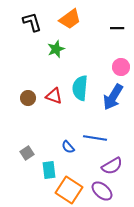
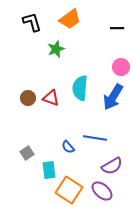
red triangle: moved 3 px left, 2 px down
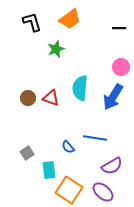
black line: moved 2 px right
purple ellipse: moved 1 px right, 1 px down
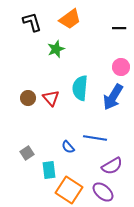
red triangle: rotated 30 degrees clockwise
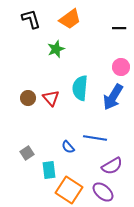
black L-shape: moved 1 px left, 3 px up
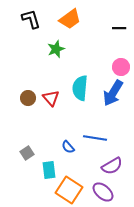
blue arrow: moved 4 px up
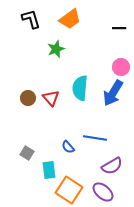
gray square: rotated 24 degrees counterclockwise
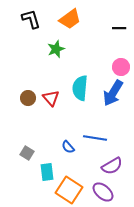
cyan rectangle: moved 2 px left, 2 px down
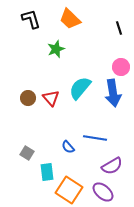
orange trapezoid: rotated 80 degrees clockwise
black line: rotated 72 degrees clockwise
cyan semicircle: rotated 35 degrees clockwise
blue arrow: rotated 40 degrees counterclockwise
